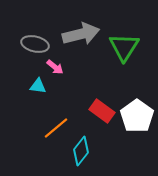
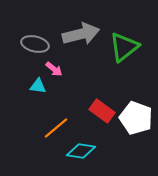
green triangle: rotated 20 degrees clockwise
pink arrow: moved 1 px left, 2 px down
white pentagon: moved 1 px left, 2 px down; rotated 16 degrees counterclockwise
cyan diamond: rotated 60 degrees clockwise
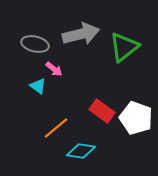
cyan triangle: rotated 30 degrees clockwise
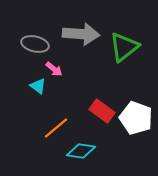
gray arrow: rotated 18 degrees clockwise
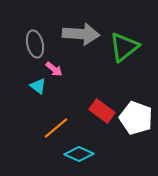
gray ellipse: rotated 64 degrees clockwise
cyan diamond: moved 2 px left, 3 px down; rotated 16 degrees clockwise
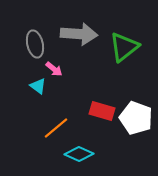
gray arrow: moved 2 px left
red rectangle: rotated 20 degrees counterclockwise
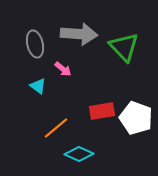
green triangle: rotated 36 degrees counterclockwise
pink arrow: moved 9 px right
red rectangle: rotated 25 degrees counterclockwise
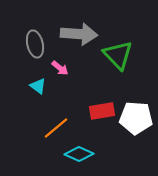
green triangle: moved 6 px left, 8 px down
pink arrow: moved 3 px left, 1 px up
white pentagon: rotated 16 degrees counterclockwise
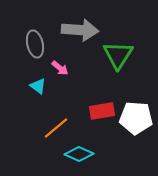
gray arrow: moved 1 px right, 4 px up
green triangle: rotated 16 degrees clockwise
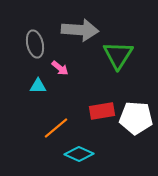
cyan triangle: rotated 36 degrees counterclockwise
